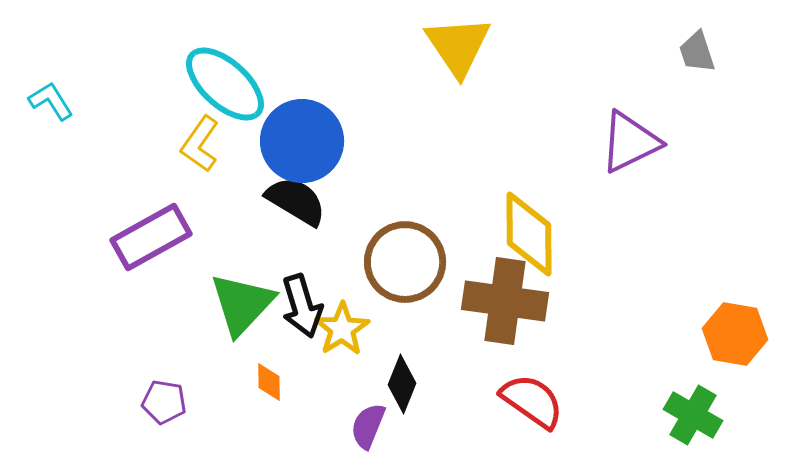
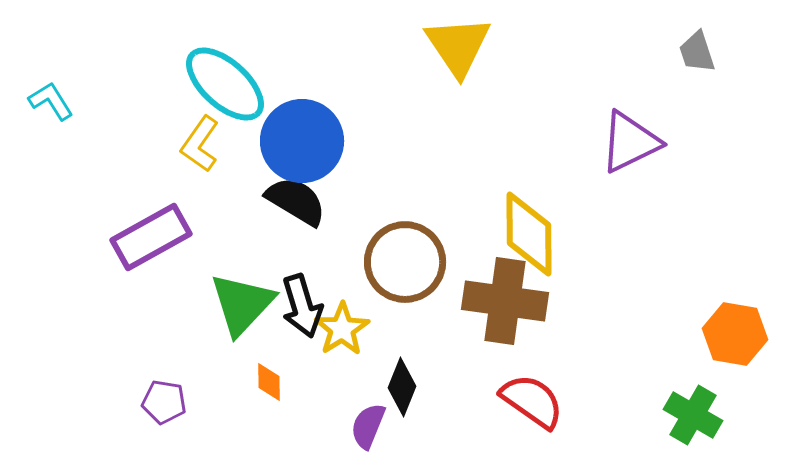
black diamond: moved 3 px down
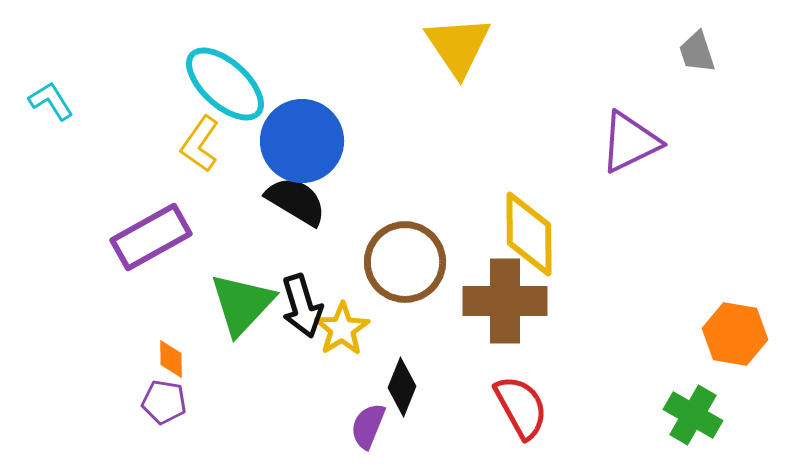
brown cross: rotated 8 degrees counterclockwise
orange diamond: moved 98 px left, 23 px up
red semicircle: moved 11 px left, 6 px down; rotated 26 degrees clockwise
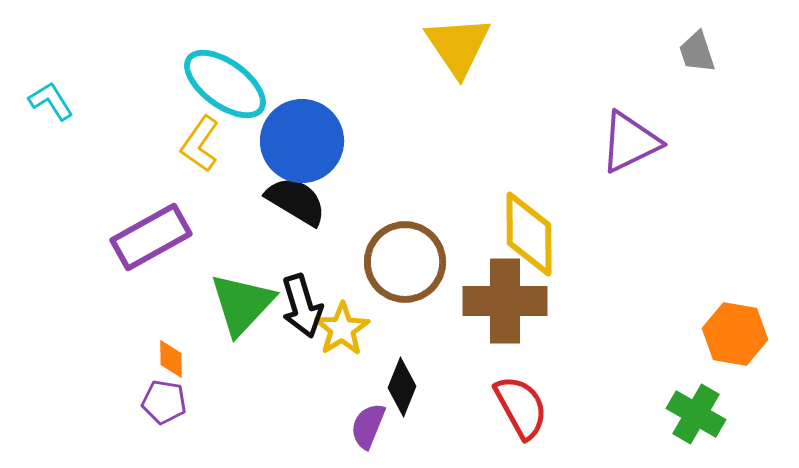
cyan ellipse: rotated 6 degrees counterclockwise
green cross: moved 3 px right, 1 px up
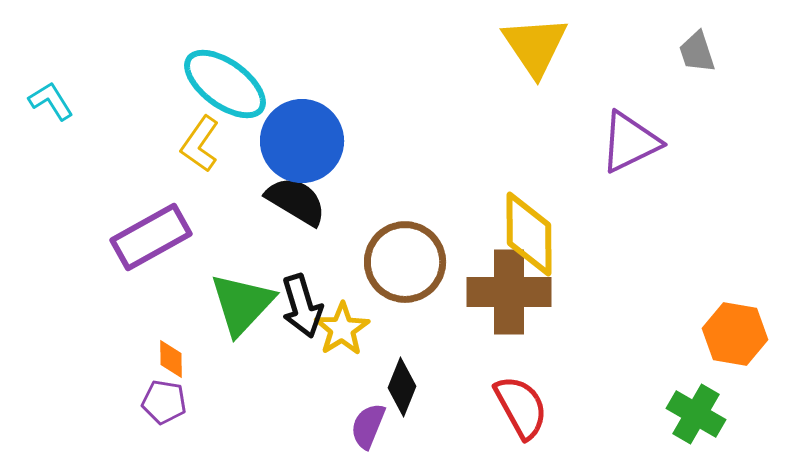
yellow triangle: moved 77 px right
brown cross: moved 4 px right, 9 px up
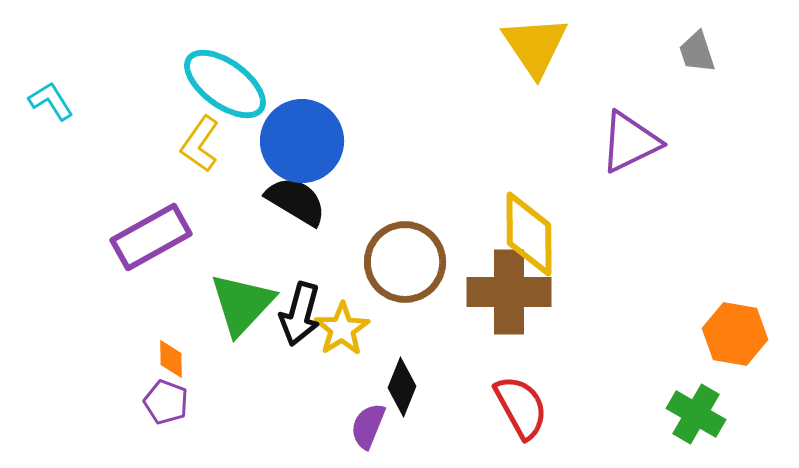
black arrow: moved 2 px left, 8 px down; rotated 32 degrees clockwise
purple pentagon: moved 2 px right; rotated 12 degrees clockwise
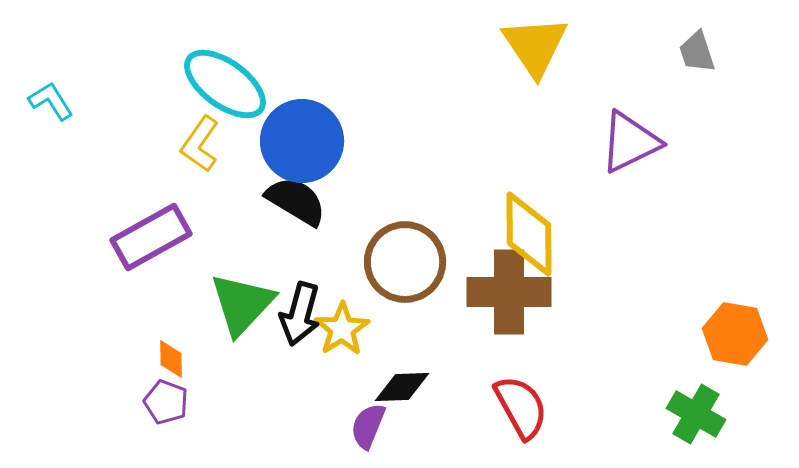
black diamond: rotated 66 degrees clockwise
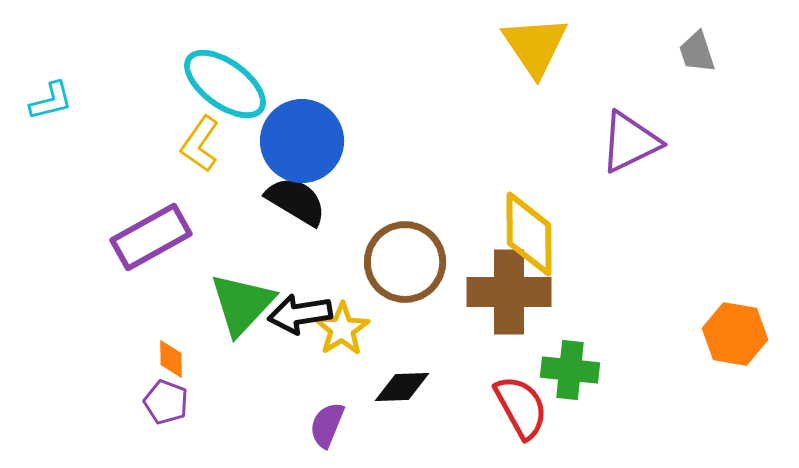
cyan L-shape: rotated 108 degrees clockwise
black arrow: rotated 66 degrees clockwise
green cross: moved 126 px left, 44 px up; rotated 24 degrees counterclockwise
purple semicircle: moved 41 px left, 1 px up
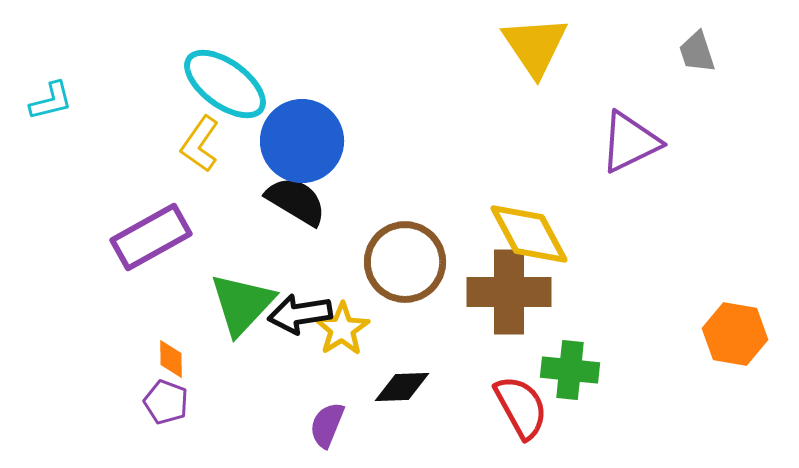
yellow diamond: rotated 28 degrees counterclockwise
